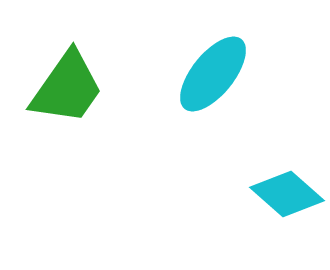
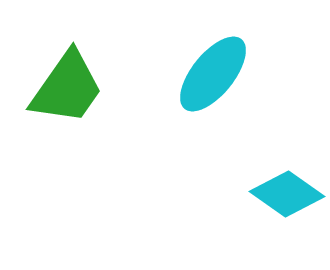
cyan diamond: rotated 6 degrees counterclockwise
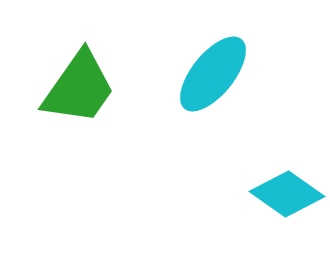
green trapezoid: moved 12 px right
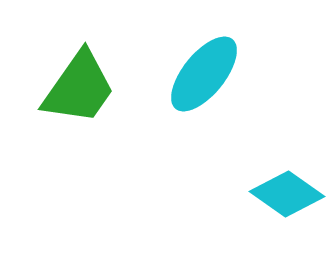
cyan ellipse: moved 9 px left
